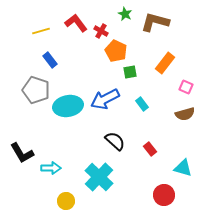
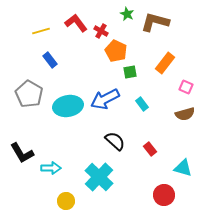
green star: moved 2 px right
gray pentagon: moved 7 px left, 4 px down; rotated 12 degrees clockwise
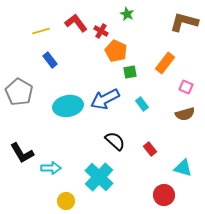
brown L-shape: moved 29 px right
gray pentagon: moved 10 px left, 2 px up
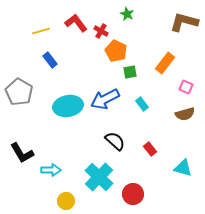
cyan arrow: moved 2 px down
red circle: moved 31 px left, 1 px up
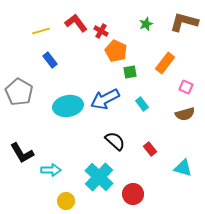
green star: moved 19 px right, 10 px down; rotated 24 degrees clockwise
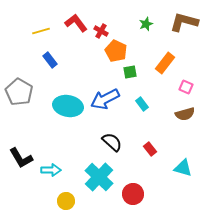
cyan ellipse: rotated 20 degrees clockwise
black semicircle: moved 3 px left, 1 px down
black L-shape: moved 1 px left, 5 px down
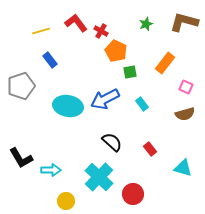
gray pentagon: moved 2 px right, 6 px up; rotated 24 degrees clockwise
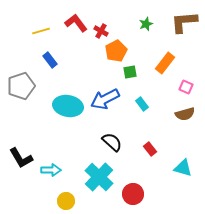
brown L-shape: rotated 20 degrees counterclockwise
orange pentagon: rotated 20 degrees clockwise
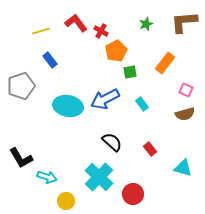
pink square: moved 3 px down
cyan arrow: moved 4 px left, 7 px down; rotated 18 degrees clockwise
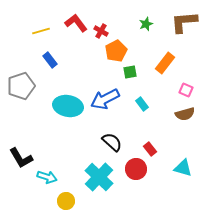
red circle: moved 3 px right, 25 px up
